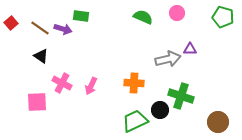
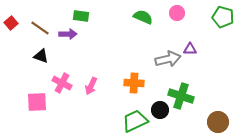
purple arrow: moved 5 px right, 5 px down; rotated 18 degrees counterclockwise
black triangle: rotated 14 degrees counterclockwise
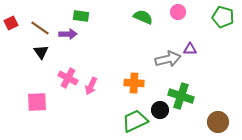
pink circle: moved 1 px right, 1 px up
red square: rotated 16 degrees clockwise
black triangle: moved 4 px up; rotated 35 degrees clockwise
pink cross: moved 6 px right, 5 px up
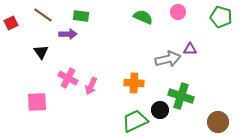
green pentagon: moved 2 px left
brown line: moved 3 px right, 13 px up
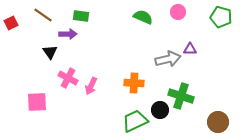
black triangle: moved 9 px right
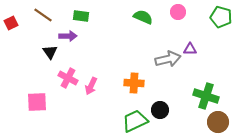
purple arrow: moved 2 px down
green cross: moved 25 px right
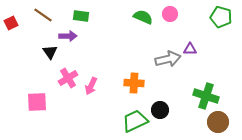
pink circle: moved 8 px left, 2 px down
pink cross: rotated 30 degrees clockwise
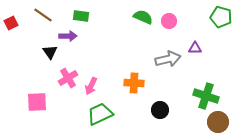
pink circle: moved 1 px left, 7 px down
purple triangle: moved 5 px right, 1 px up
green trapezoid: moved 35 px left, 7 px up
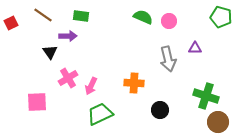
gray arrow: rotated 90 degrees clockwise
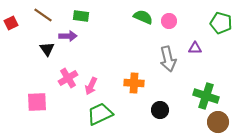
green pentagon: moved 6 px down
black triangle: moved 3 px left, 3 px up
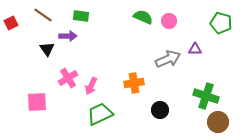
purple triangle: moved 1 px down
gray arrow: rotated 100 degrees counterclockwise
orange cross: rotated 12 degrees counterclockwise
